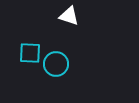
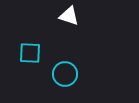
cyan circle: moved 9 px right, 10 px down
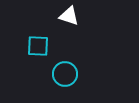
cyan square: moved 8 px right, 7 px up
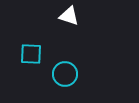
cyan square: moved 7 px left, 8 px down
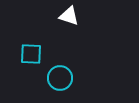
cyan circle: moved 5 px left, 4 px down
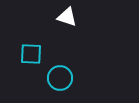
white triangle: moved 2 px left, 1 px down
